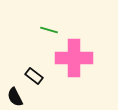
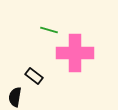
pink cross: moved 1 px right, 5 px up
black semicircle: rotated 36 degrees clockwise
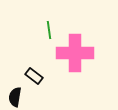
green line: rotated 66 degrees clockwise
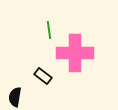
black rectangle: moved 9 px right
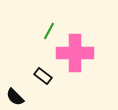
green line: moved 1 px down; rotated 36 degrees clockwise
black semicircle: rotated 54 degrees counterclockwise
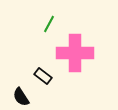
green line: moved 7 px up
black semicircle: moved 6 px right; rotated 12 degrees clockwise
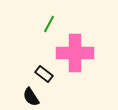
black rectangle: moved 1 px right, 2 px up
black semicircle: moved 10 px right
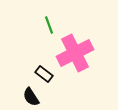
green line: moved 1 px down; rotated 48 degrees counterclockwise
pink cross: rotated 27 degrees counterclockwise
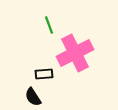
black rectangle: rotated 42 degrees counterclockwise
black semicircle: moved 2 px right
